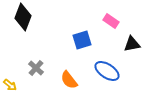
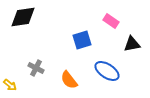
black diamond: rotated 60 degrees clockwise
gray cross: rotated 14 degrees counterclockwise
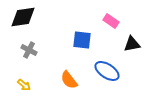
blue square: rotated 24 degrees clockwise
gray cross: moved 7 px left, 18 px up
yellow arrow: moved 14 px right
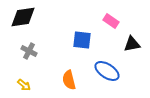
gray cross: moved 1 px down
orange semicircle: rotated 24 degrees clockwise
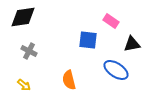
blue square: moved 6 px right
blue ellipse: moved 9 px right, 1 px up
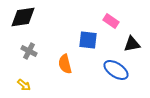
orange semicircle: moved 4 px left, 16 px up
